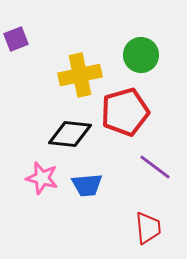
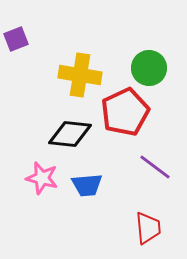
green circle: moved 8 px right, 13 px down
yellow cross: rotated 21 degrees clockwise
red pentagon: rotated 9 degrees counterclockwise
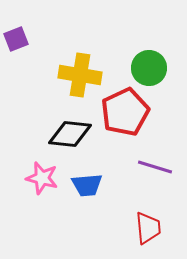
purple line: rotated 20 degrees counterclockwise
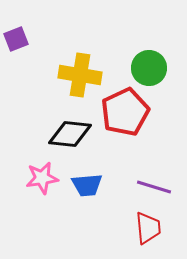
purple line: moved 1 px left, 20 px down
pink star: rotated 24 degrees counterclockwise
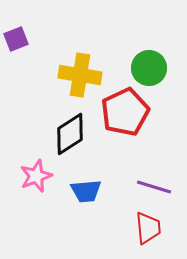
black diamond: rotated 39 degrees counterclockwise
pink star: moved 6 px left, 2 px up; rotated 12 degrees counterclockwise
blue trapezoid: moved 1 px left, 6 px down
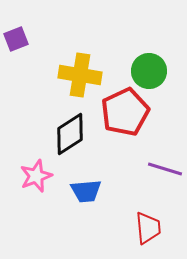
green circle: moved 3 px down
purple line: moved 11 px right, 18 px up
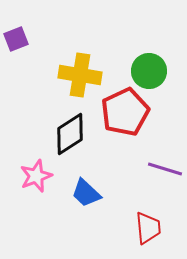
blue trapezoid: moved 2 px down; rotated 48 degrees clockwise
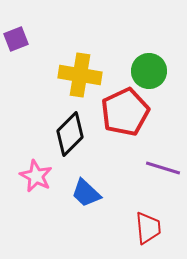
black diamond: rotated 12 degrees counterclockwise
purple line: moved 2 px left, 1 px up
pink star: rotated 24 degrees counterclockwise
